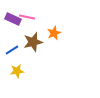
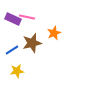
brown star: moved 1 px left, 1 px down
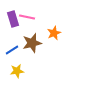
purple rectangle: rotated 49 degrees clockwise
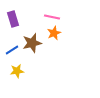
pink line: moved 25 px right
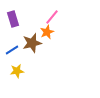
pink line: rotated 63 degrees counterclockwise
orange star: moved 7 px left, 1 px up
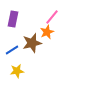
purple rectangle: rotated 28 degrees clockwise
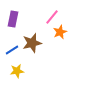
orange star: moved 13 px right
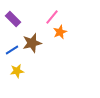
purple rectangle: rotated 56 degrees counterclockwise
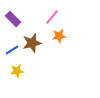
orange star: moved 1 px left, 4 px down; rotated 16 degrees clockwise
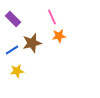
pink line: rotated 63 degrees counterclockwise
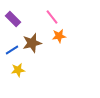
pink line: rotated 14 degrees counterclockwise
yellow star: moved 1 px right, 1 px up
